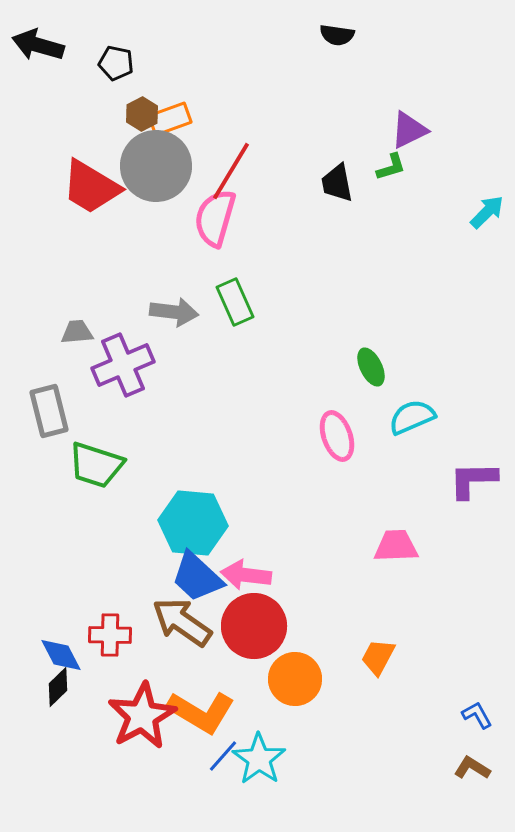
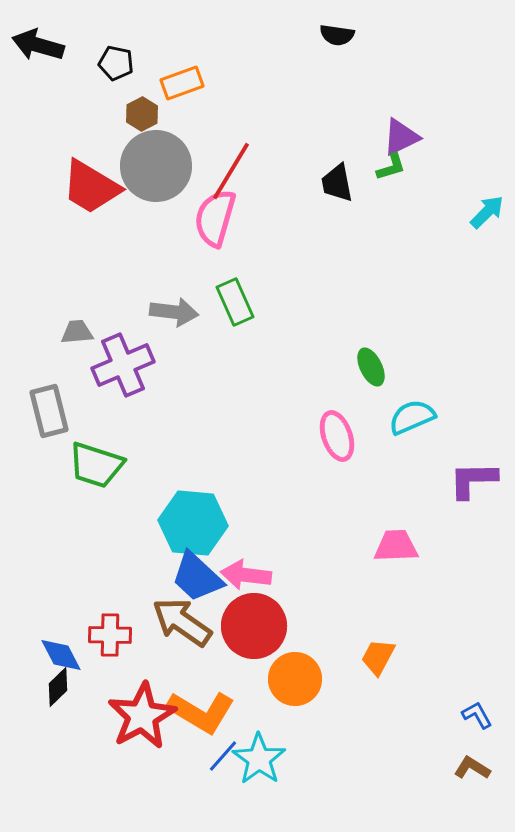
orange rectangle: moved 12 px right, 36 px up
purple triangle: moved 8 px left, 7 px down
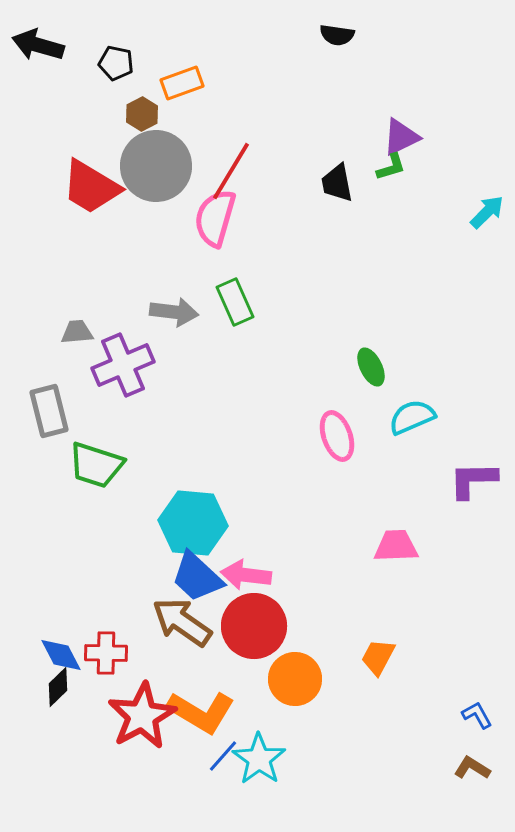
red cross: moved 4 px left, 18 px down
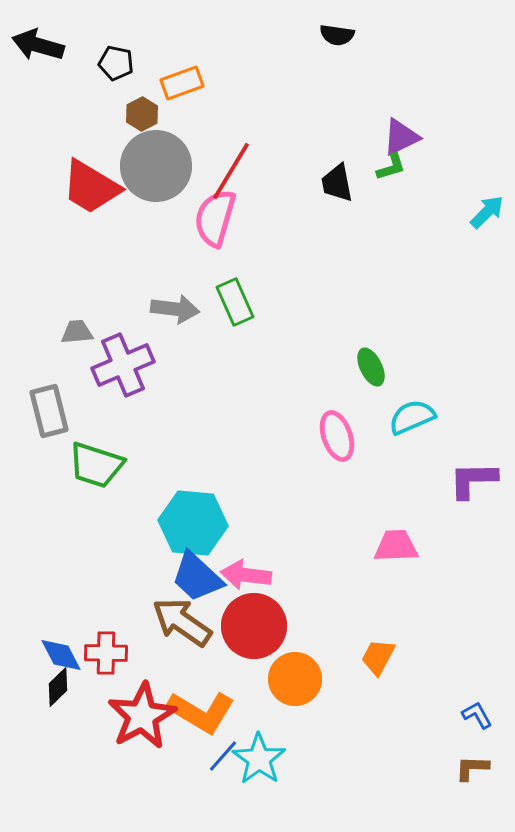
gray arrow: moved 1 px right, 3 px up
brown L-shape: rotated 30 degrees counterclockwise
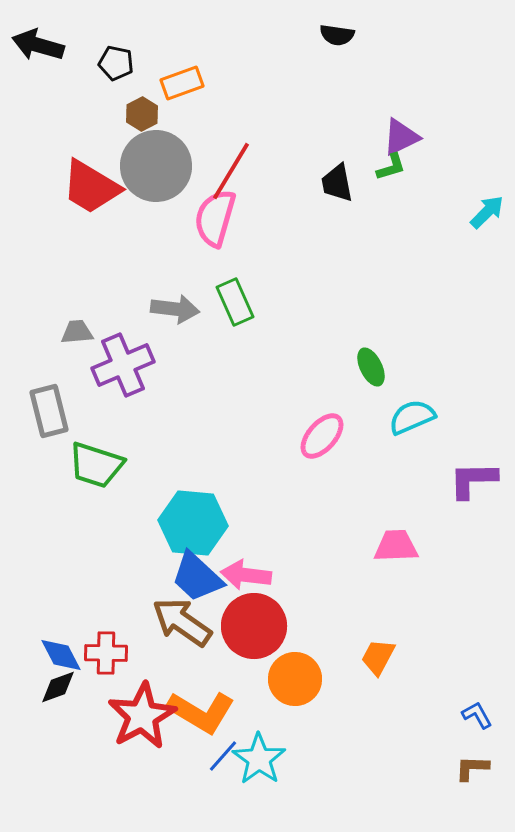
pink ellipse: moved 15 px left; rotated 60 degrees clockwise
black diamond: rotated 24 degrees clockwise
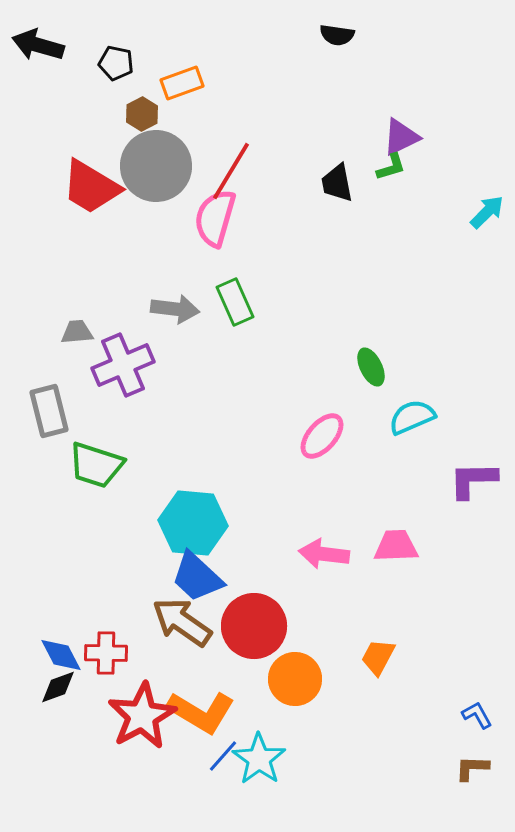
pink arrow: moved 78 px right, 21 px up
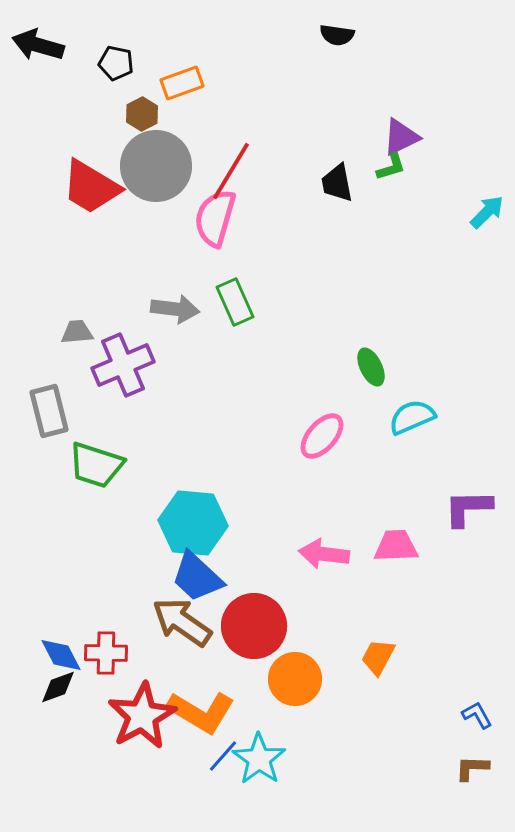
purple L-shape: moved 5 px left, 28 px down
